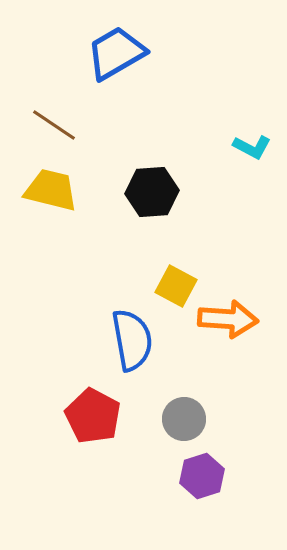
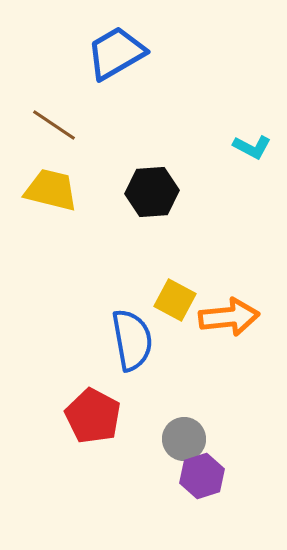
yellow square: moved 1 px left, 14 px down
orange arrow: moved 1 px right, 2 px up; rotated 10 degrees counterclockwise
gray circle: moved 20 px down
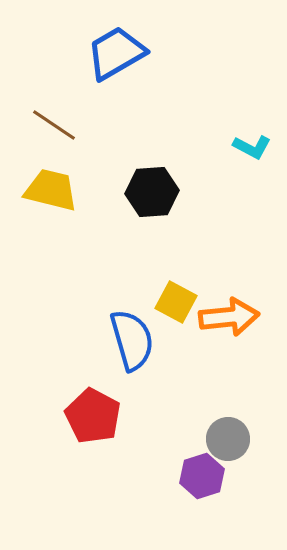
yellow square: moved 1 px right, 2 px down
blue semicircle: rotated 6 degrees counterclockwise
gray circle: moved 44 px right
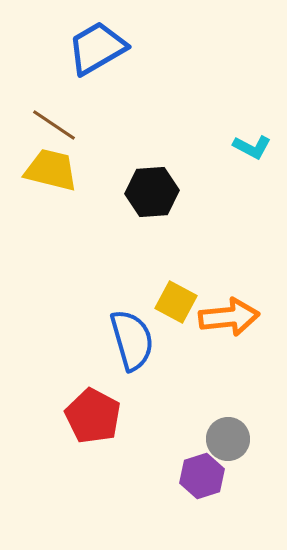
blue trapezoid: moved 19 px left, 5 px up
yellow trapezoid: moved 20 px up
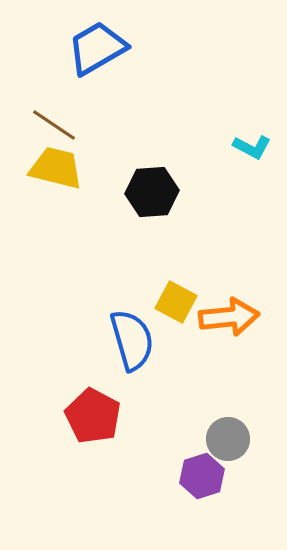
yellow trapezoid: moved 5 px right, 2 px up
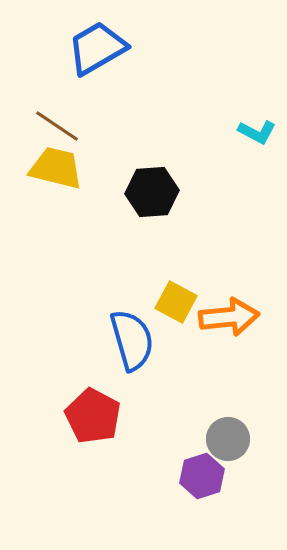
brown line: moved 3 px right, 1 px down
cyan L-shape: moved 5 px right, 15 px up
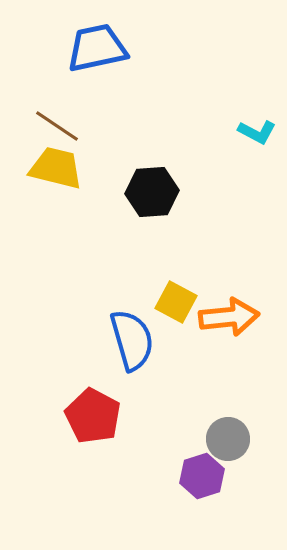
blue trapezoid: rotated 18 degrees clockwise
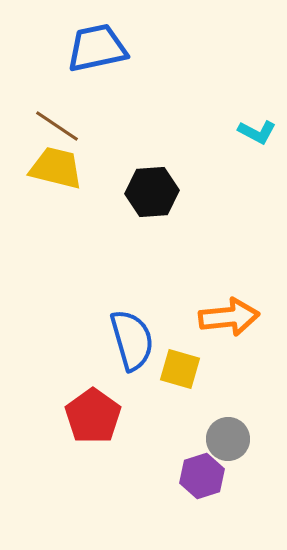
yellow square: moved 4 px right, 67 px down; rotated 12 degrees counterclockwise
red pentagon: rotated 8 degrees clockwise
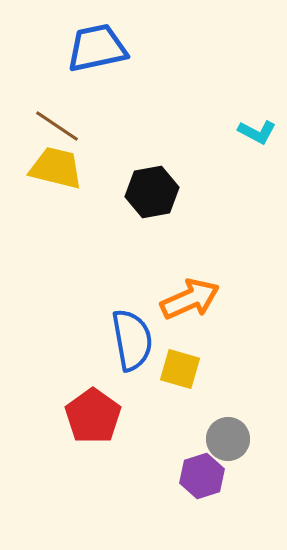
black hexagon: rotated 6 degrees counterclockwise
orange arrow: moved 39 px left, 18 px up; rotated 18 degrees counterclockwise
blue semicircle: rotated 6 degrees clockwise
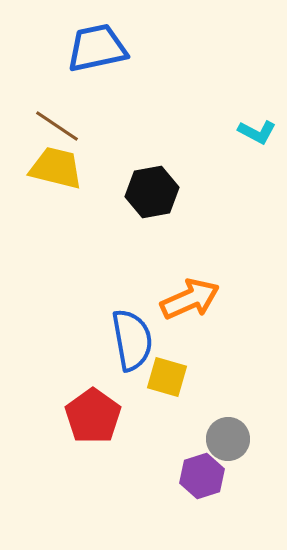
yellow square: moved 13 px left, 8 px down
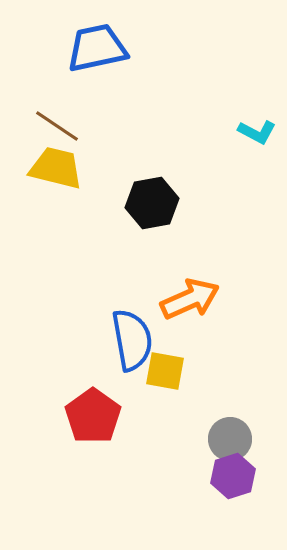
black hexagon: moved 11 px down
yellow square: moved 2 px left, 6 px up; rotated 6 degrees counterclockwise
gray circle: moved 2 px right
purple hexagon: moved 31 px right
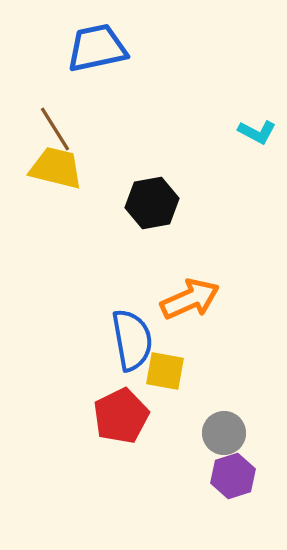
brown line: moved 2 px left, 3 px down; rotated 24 degrees clockwise
red pentagon: moved 28 px right; rotated 10 degrees clockwise
gray circle: moved 6 px left, 6 px up
